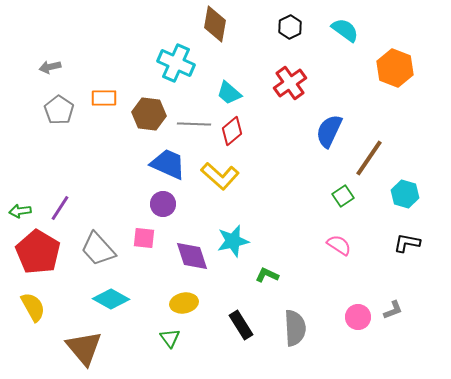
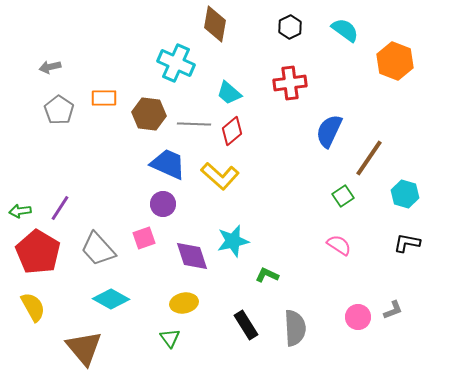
orange hexagon: moved 7 px up
red cross: rotated 28 degrees clockwise
pink square: rotated 25 degrees counterclockwise
black rectangle: moved 5 px right
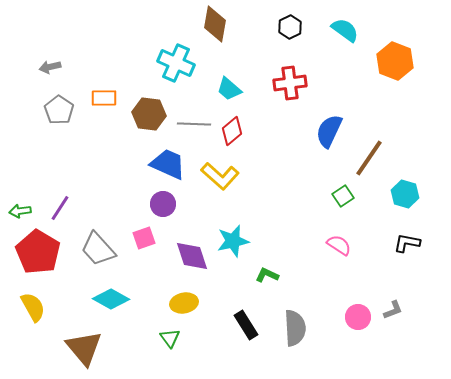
cyan trapezoid: moved 4 px up
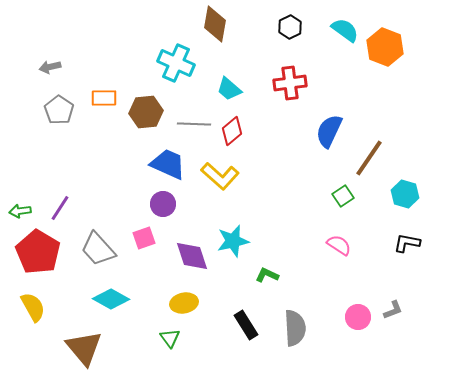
orange hexagon: moved 10 px left, 14 px up
brown hexagon: moved 3 px left, 2 px up; rotated 12 degrees counterclockwise
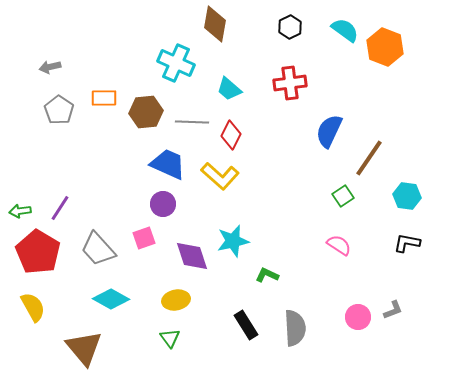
gray line: moved 2 px left, 2 px up
red diamond: moved 1 px left, 4 px down; rotated 24 degrees counterclockwise
cyan hexagon: moved 2 px right, 2 px down; rotated 8 degrees counterclockwise
yellow ellipse: moved 8 px left, 3 px up
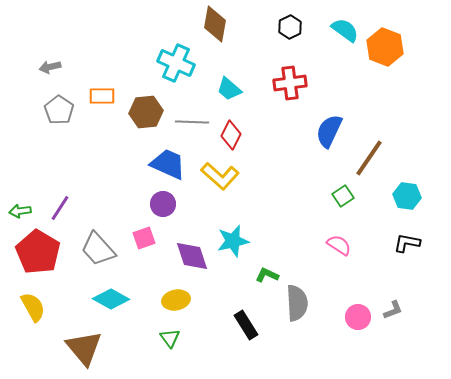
orange rectangle: moved 2 px left, 2 px up
gray semicircle: moved 2 px right, 25 px up
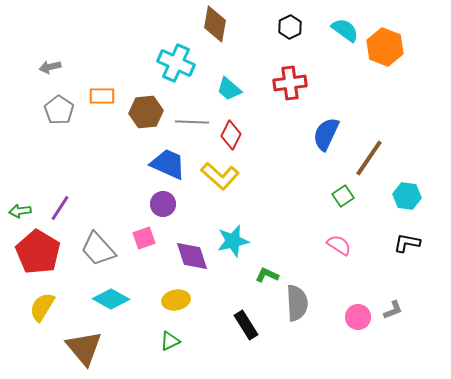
blue semicircle: moved 3 px left, 3 px down
yellow semicircle: moved 9 px right; rotated 120 degrees counterclockwise
green triangle: moved 3 px down; rotated 40 degrees clockwise
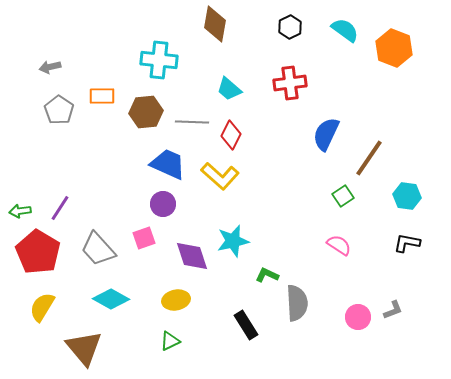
orange hexagon: moved 9 px right, 1 px down
cyan cross: moved 17 px left, 3 px up; rotated 18 degrees counterclockwise
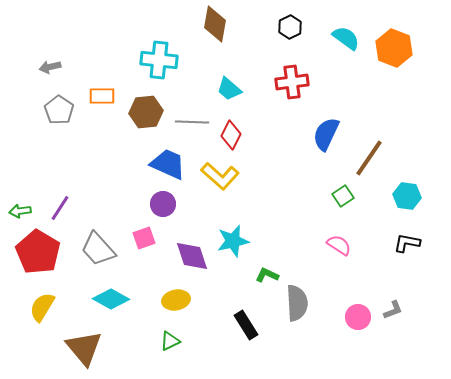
cyan semicircle: moved 1 px right, 8 px down
red cross: moved 2 px right, 1 px up
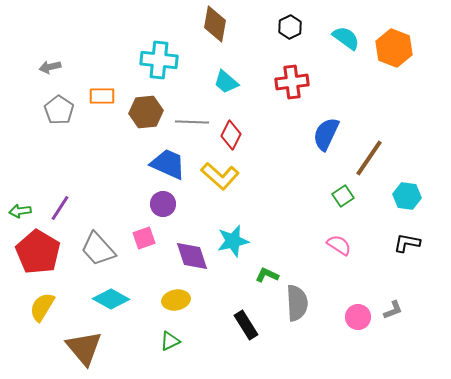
cyan trapezoid: moved 3 px left, 7 px up
